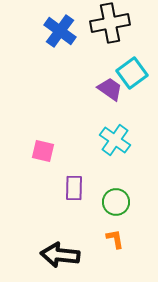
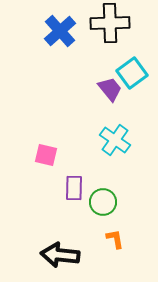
black cross: rotated 9 degrees clockwise
blue cross: rotated 12 degrees clockwise
purple trapezoid: rotated 16 degrees clockwise
pink square: moved 3 px right, 4 px down
green circle: moved 13 px left
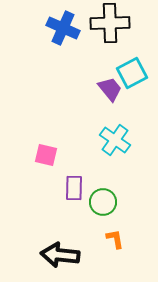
blue cross: moved 3 px right, 3 px up; rotated 24 degrees counterclockwise
cyan square: rotated 8 degrees clockwise
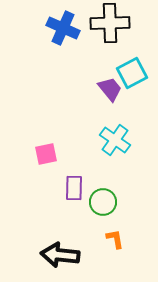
pink square: moved 1 px up; rotated 25 degrees counterclockwise
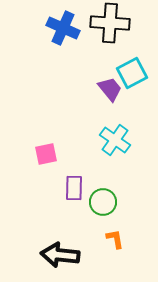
black cross: rotated 6 degrees clockwise
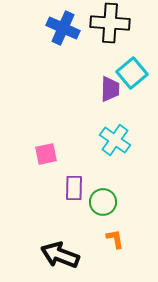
cyan square: rotated 12 degrees counterclockwise
purple trapezoid: rotated 40 degrees clockwise
black arrow: rotated 15 degrees clockwise
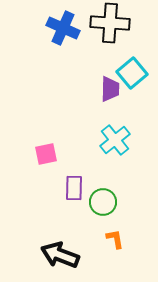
cyan cross: rotated 16 degrees clockwise
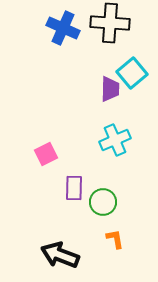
cyan cross: rotated 16 degrees clockwise
pink square: rotated 15 degrees counterclockwise
